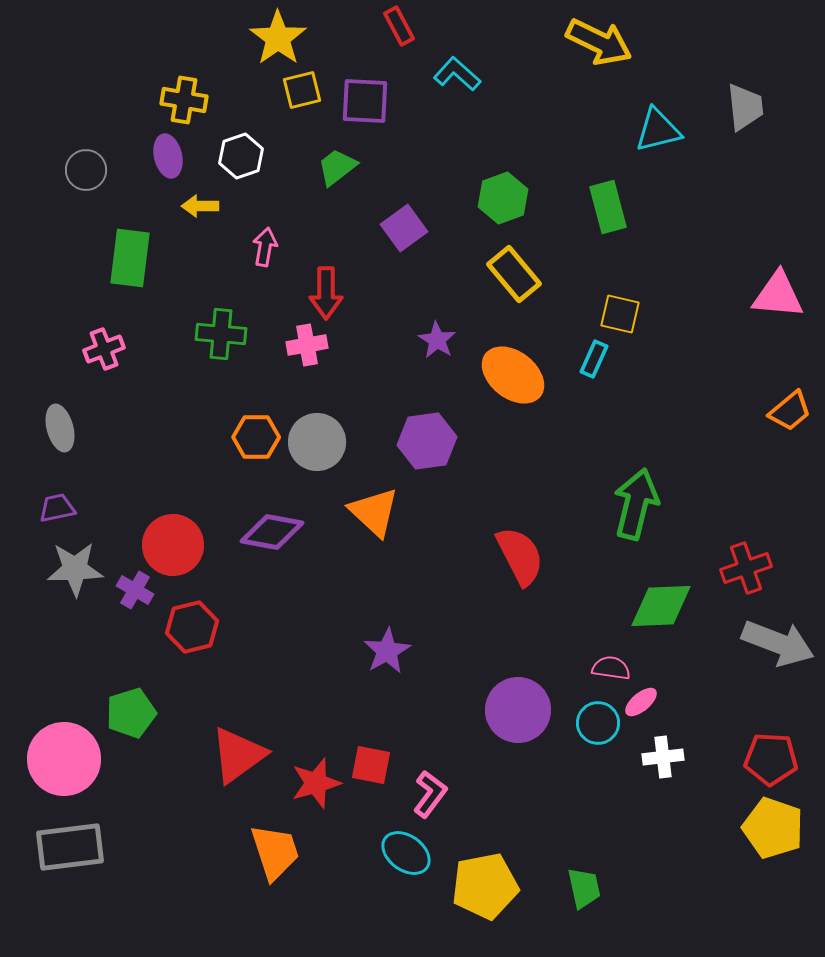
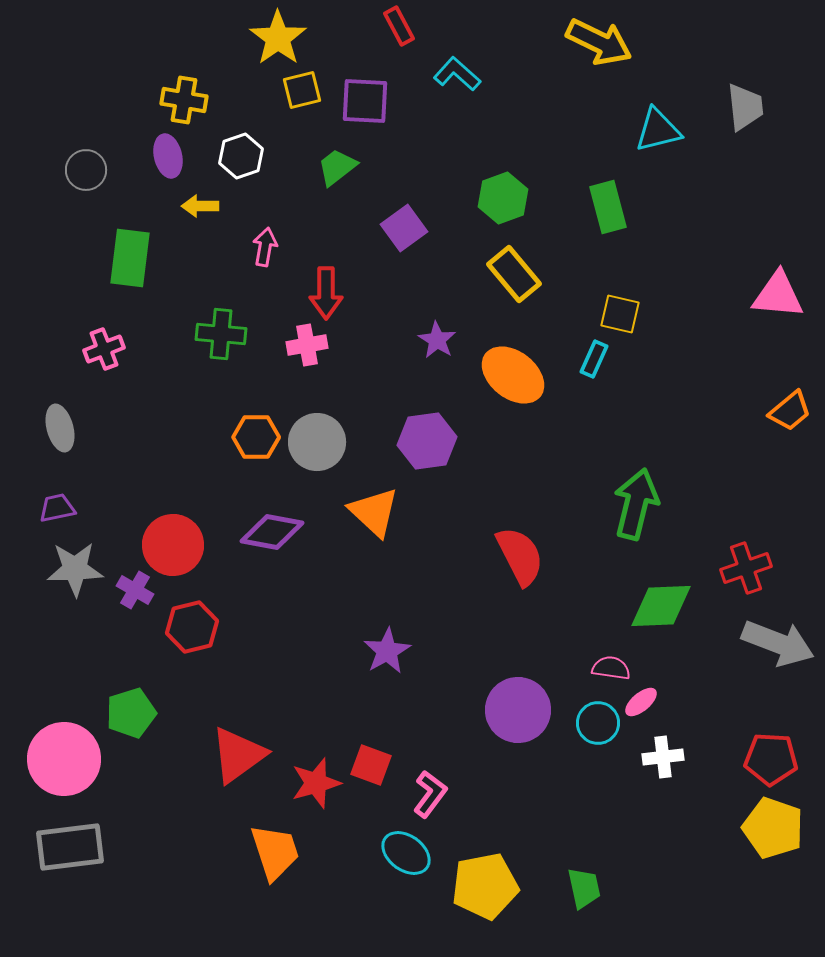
red square at (371, 765): rotated 9 degrees clockwise
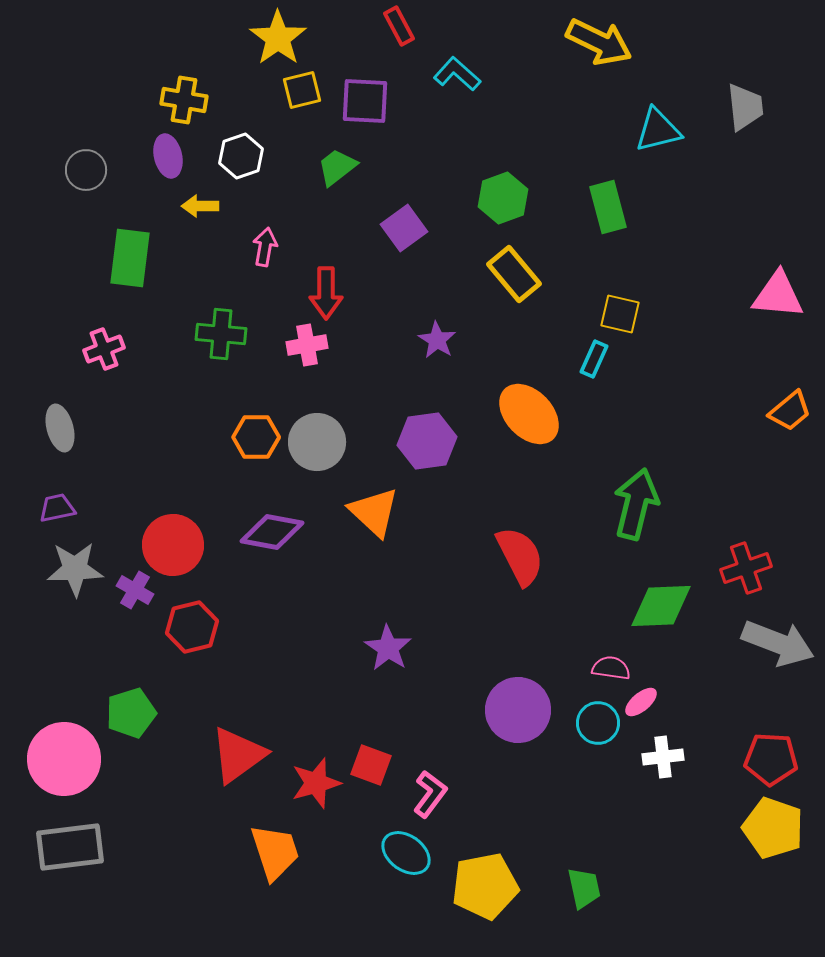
orange ellipse at (513, 375): moved 16 px right, 39 px down; rotated 8 degrees clockwise
purple star at (387, 651): moved 1 px right, 3 px up; rotated 9 degrees counterclockwise
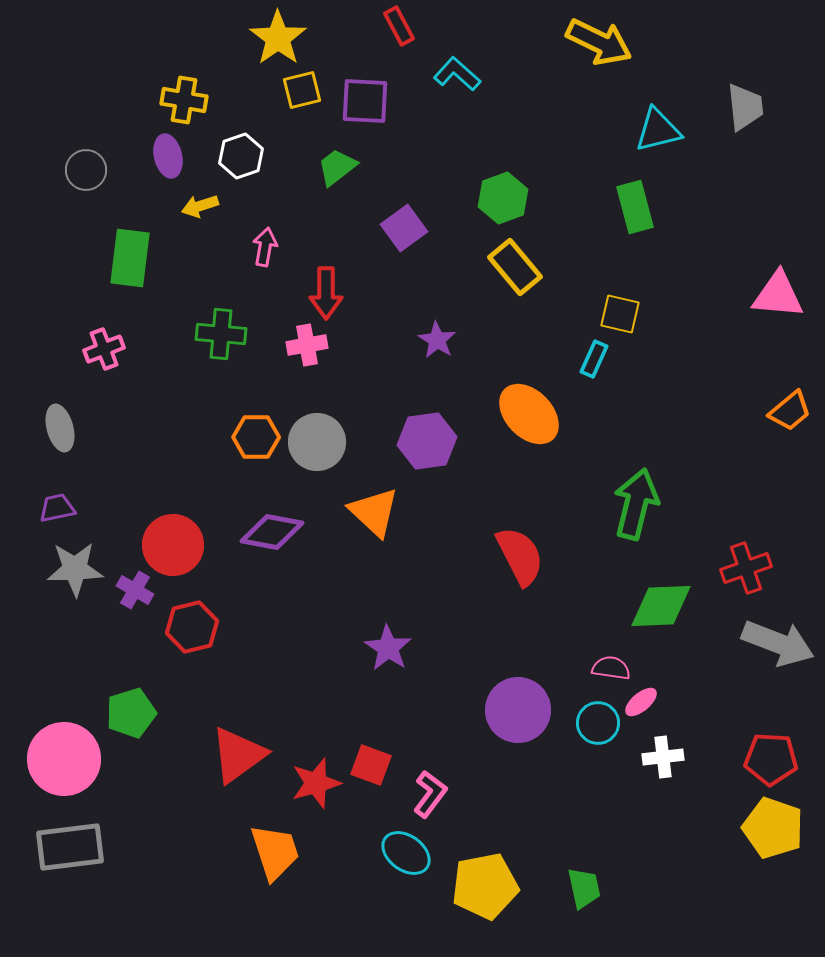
yellow arrow at (200, 206): rotated 18 degrees counterclockwise
green rectangle at (608, 207): moved 27 px right
yellow rectangle at (514, 274): moved 1 px right, 7 px up
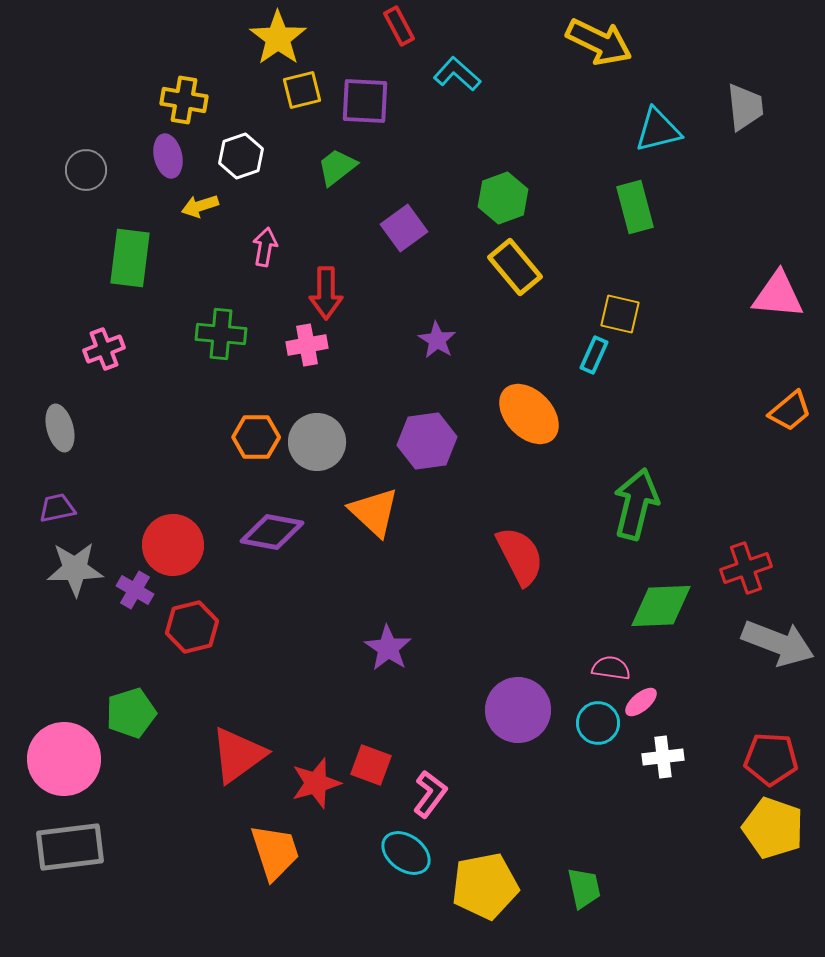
cyan rectangle at (594, 359): moved 4 px up
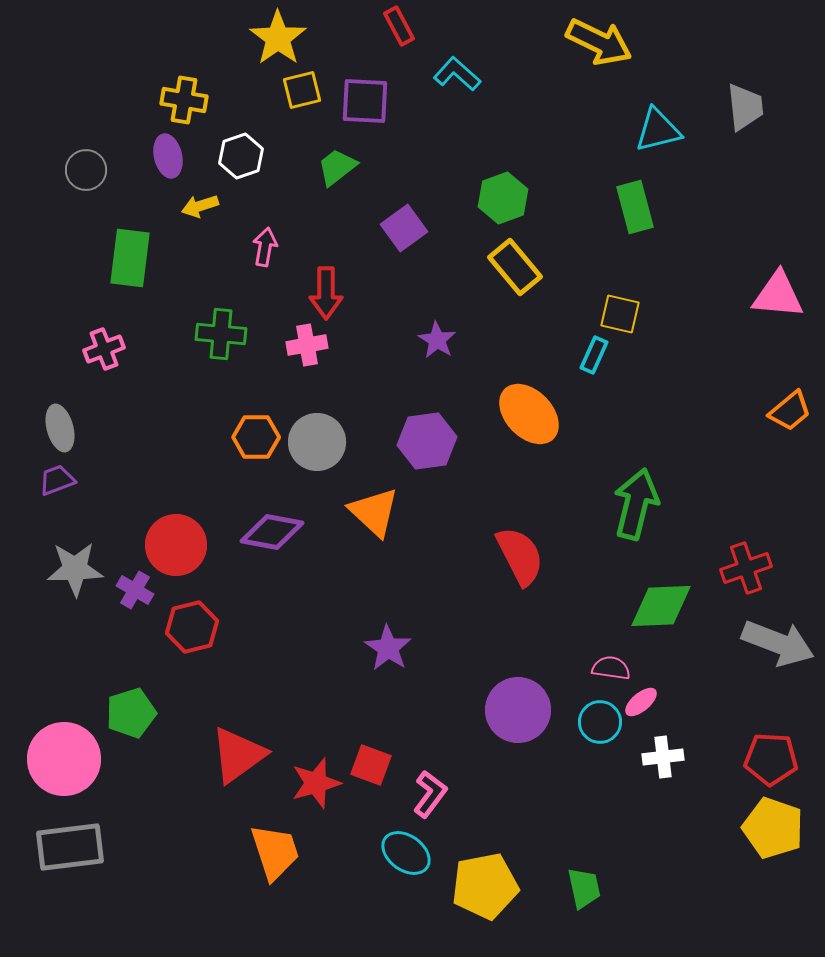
purple trapezoid at (57, 508): moved 28 px up; rotated 9 degrees counterclockwise
red circle at (173, 545): moved 3 px right
cyan circle at (598, 723): moved 2 px right, 1 px up
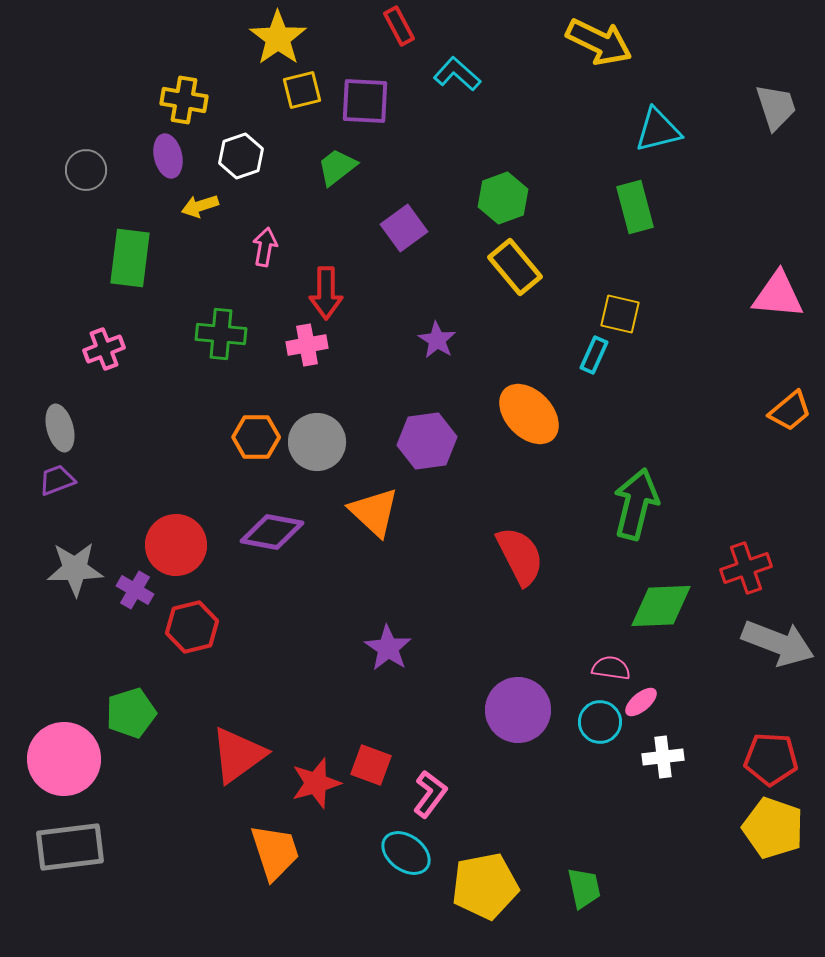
gray trapezoid at (745, 107): moved 31 px right; rotated 12 degrees counterclockwise
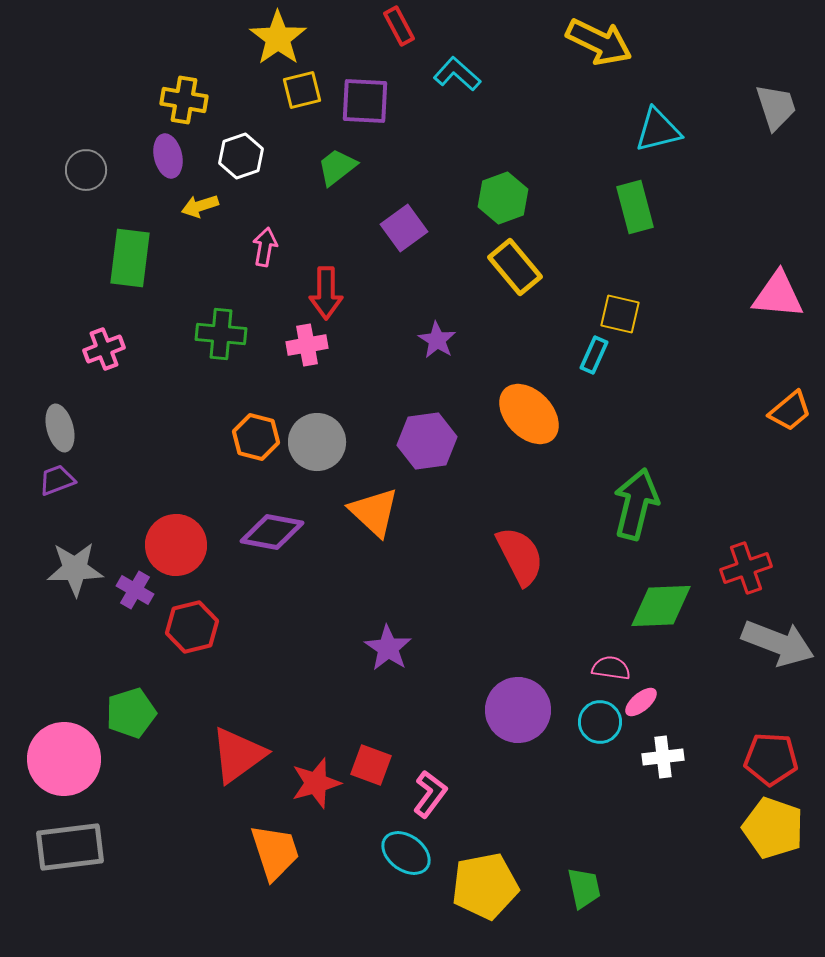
orange hexagon at (256, 437): rotated 15 degrees clockwise
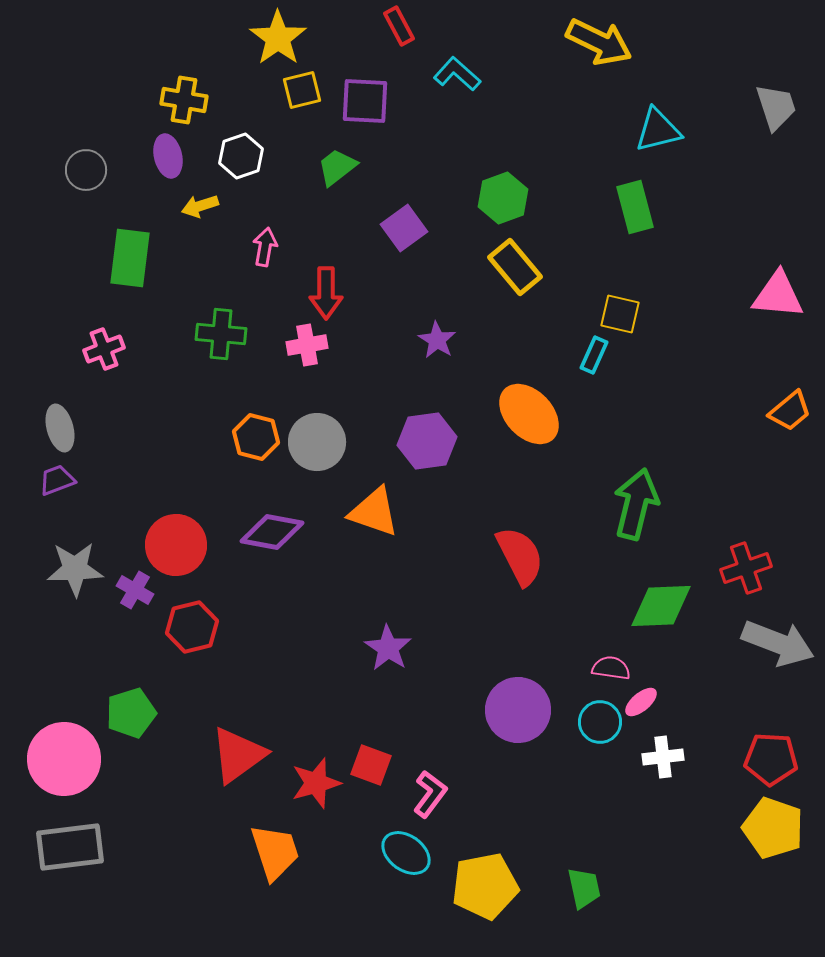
orange triangle at (374, 512): rotated 24 degrees counterclockwise
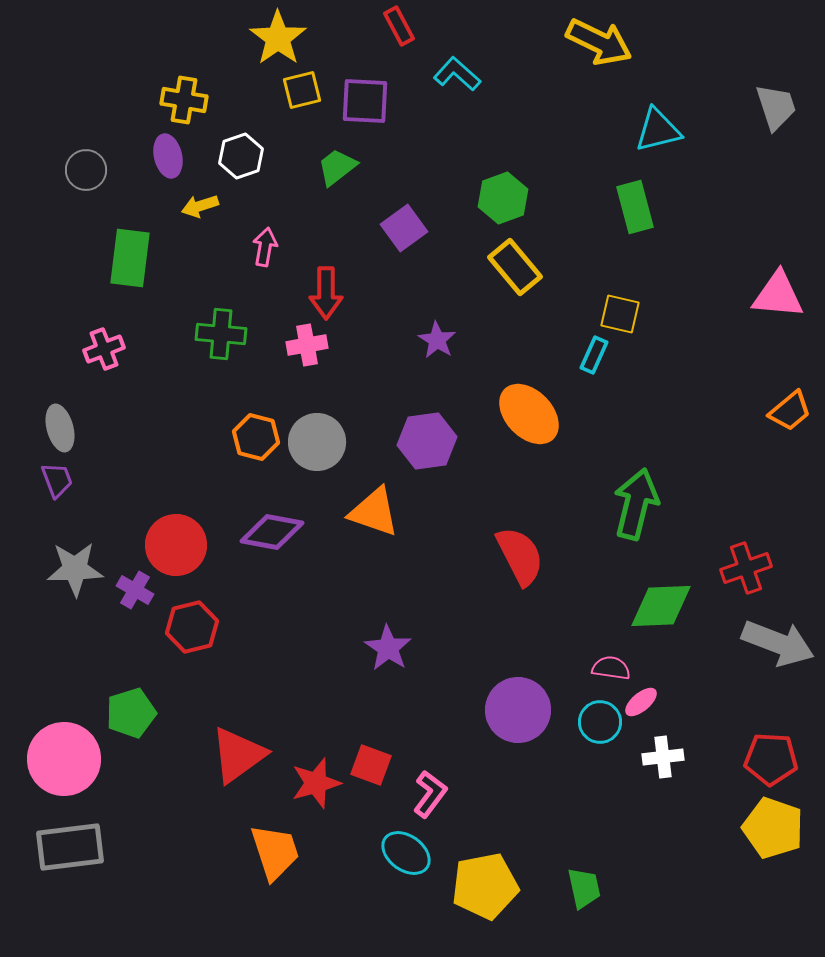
purple trapezoid at (57, 480): rotated 90 degrees clockwise
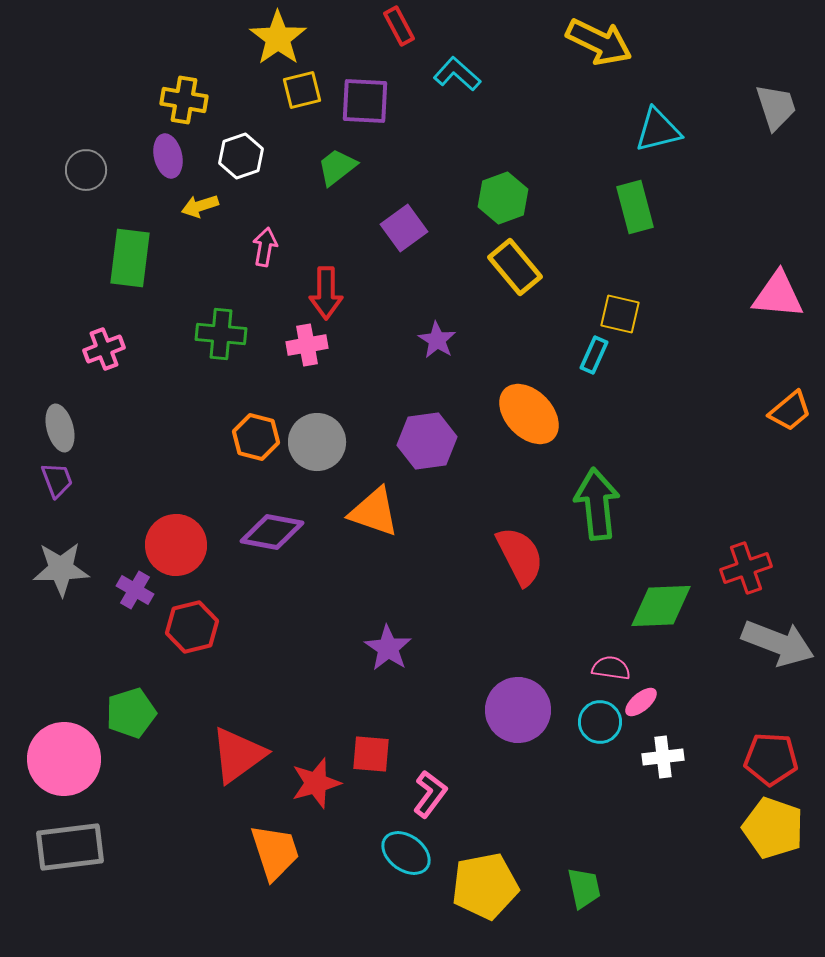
green arrow at (636, 504): moved 39 px left; rotated 20 degrees counterclockwise
gray star at (75, 569): moved 14 px left
red square at (371, 765): moved 11 px up; rotated 15 degrees counterclockwise
